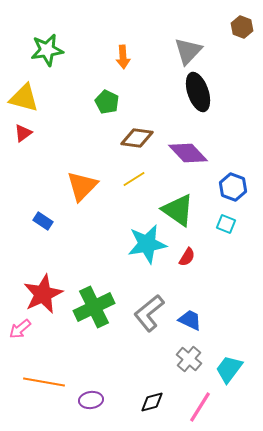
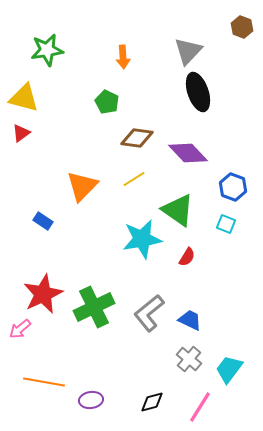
red triangle: moved 2 px left
cyan star: moved 5 px left, 5 px up
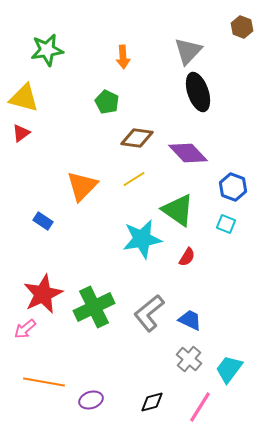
pink arrow: moved 5 px right
purple ellipse: rotated 10 degrees counterclockwise
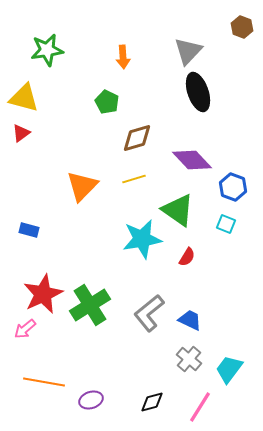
brown diamond: rotated 24 degrees counterclockwise
purple diamond: moved 4 px right, 7 px down
yellow line: rotated 15 degrees clockwise
blue rectangle: moved 14 px left, 9 px down; rotated 18 degrees counterclockwise
green cross: moved 4 px left, 2 px up; rotated 6 degrees counterclockwise
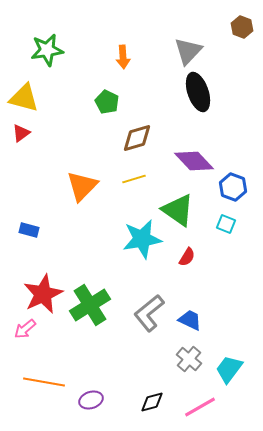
purple diamond: moved 2 px right, 1 px down
pink line: rotated 28 degrees clockwise
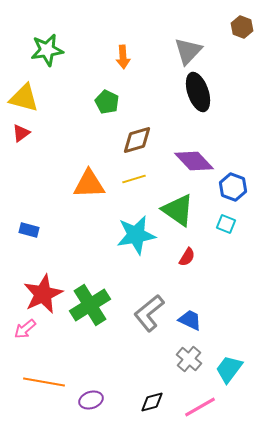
brown diamond: moved 2 px down
orange triangle: moved 7 px right, 2 px up; rotated 44 degrees clockwise
cyan star: moved 6 px left, 4 px up
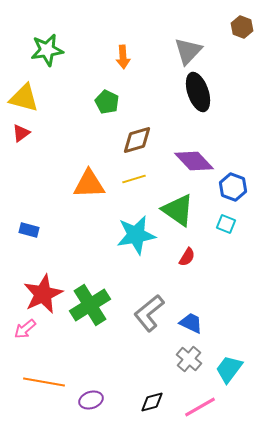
blue trapezoid: moved 1 px right, 3 px down
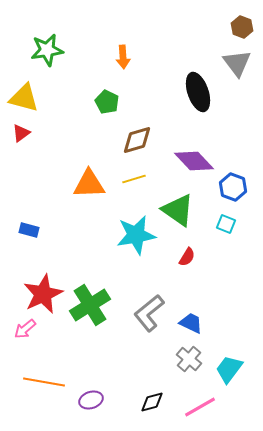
gray triangle: moved 49 px right, 12 px down; rotated 20 degrees counterclockwise
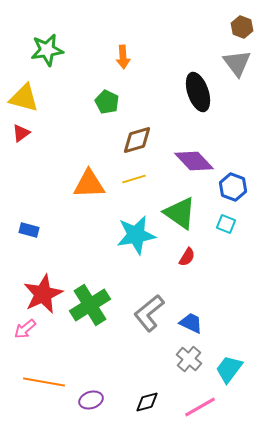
green triangle: moved 2 px right, 3 px down
black diamond: moved 5 px left
